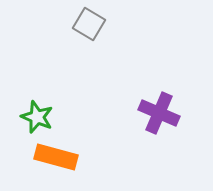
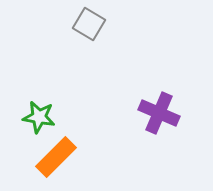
green star: moved 2 px right; rotated 12 degrees counterclockwise
orange rectangle: rotated 60 degrees counterclockwise
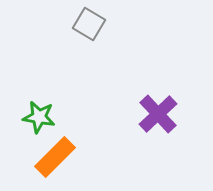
purple cross: moved 1 px left, 1 px down; rotated 24 degrees clockwise
orange rectangle: moved 1 px left
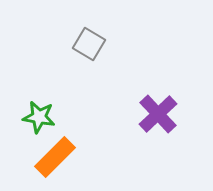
gray square: moved 20 px down
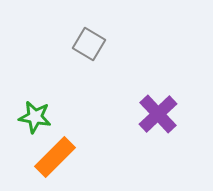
green star: moved 4 px left
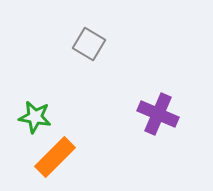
purple cross: rotated 24 degrees counterclockwise
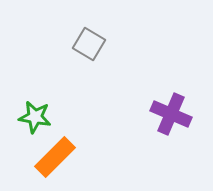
purple cross: moved 13 px right
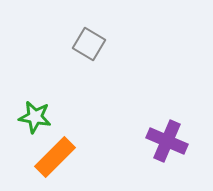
purple cross: moved 4 px left, 27 px down
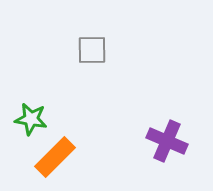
gray square: moved 3 px right, 6 px down; rotated 32 degrees counterclockwise
green star: moved 4 px left, 2 px down
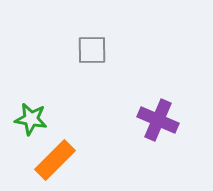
purple cross: moved 9 px left, 21 px up
orange rectangle: moved 3 px down
